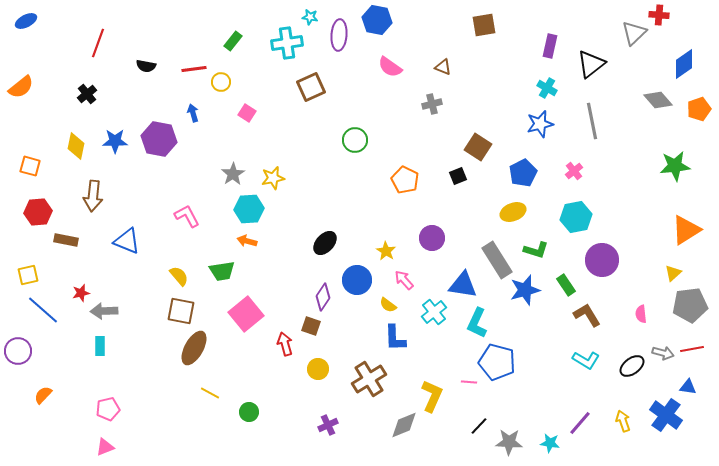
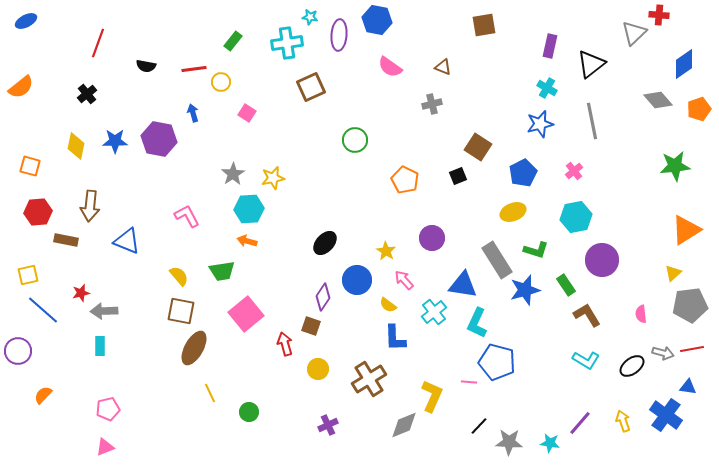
brown arrow at (93, 196): moved 3 px left, 10 px down
yellow line at (210, 393): rotated 36 degrees clockwise
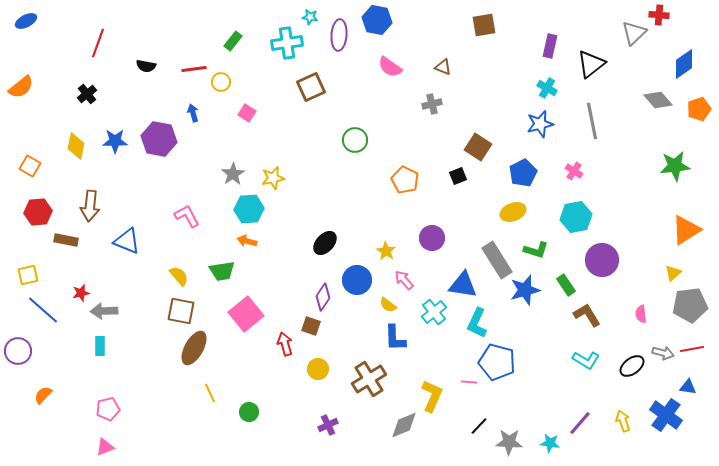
orange square at (30, 166): rotated 15 degrees clockwise
pink cross at (574, 171): rotated 18 degrees counterclockwise
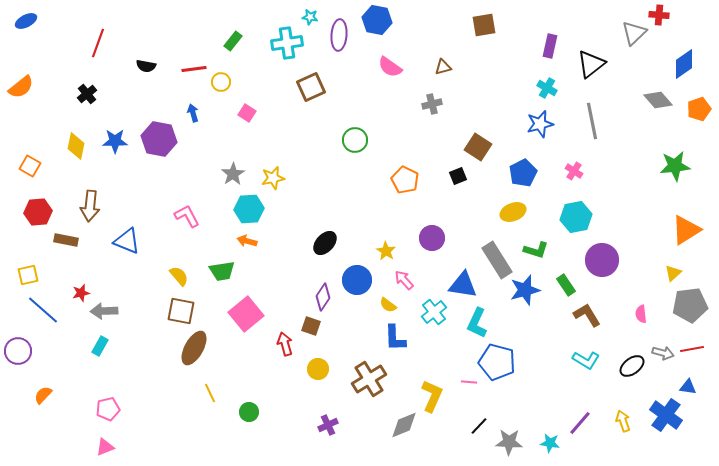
brown triangle at (443, 67): rotated 36 degrees counterclockwise
cyan rectangle at (100, 346): rotated 30 degrees clockwise
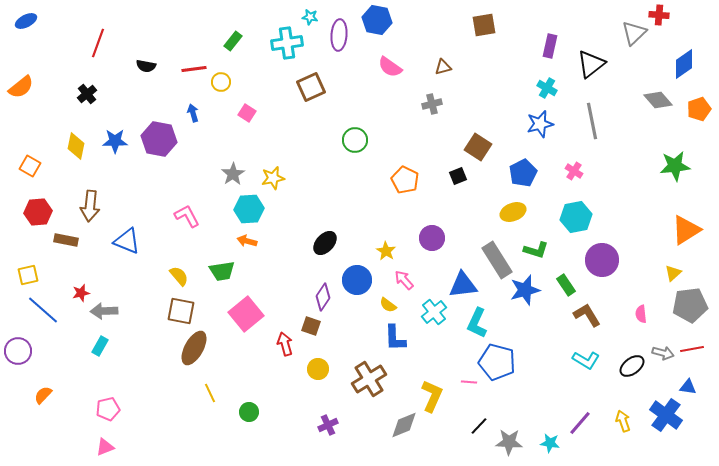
blue triangle at (463, 285): rotated 16 degrees counterclockwise
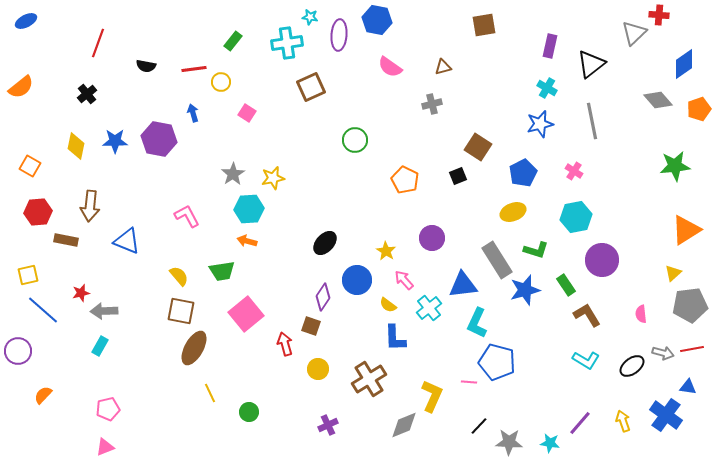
cyan cross at (434, 312): moved 5 px left, 4 px up
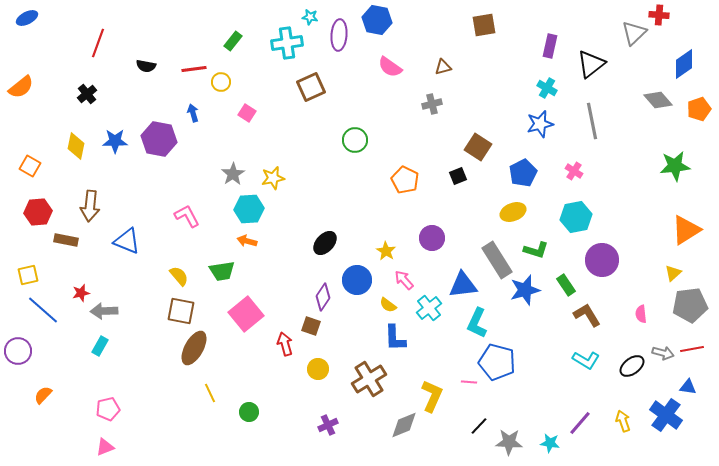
blue ellipse at (26, 21): moved 1 px right, 3 px up
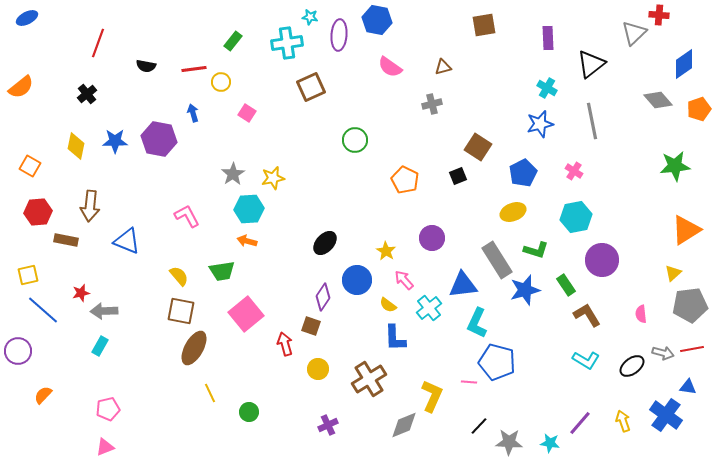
purple rectangle at (550, 46): moved 2 px left, 8 px up; rotated 15 degrees counterclockwise
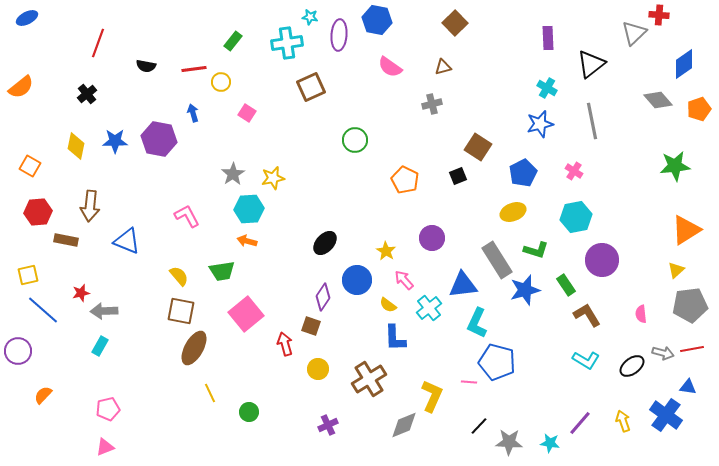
brown square at (484, 25): moved 29 px left, 2 px up; rotated 35 degrees counterclockwise
yellow triangle at (673, 273): moved 3 px right, 3 px up
